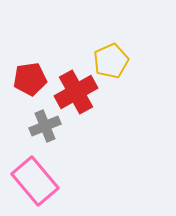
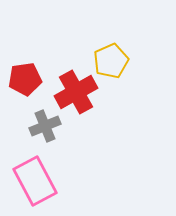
red pentagon: moved 5 px left
pink rectangle: rotated 12 degrees clockwise
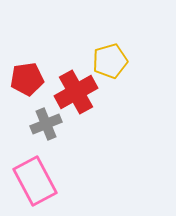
yellow pentagon: moved 1 px left; rotated 8 degrees clockwise
red pentagon: moved 2 px right
gray cross: moved 1 px right, 2 px up
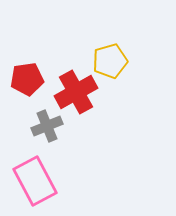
gray cross: moved 1 px right, 2 px down
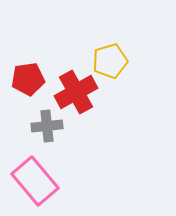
red pentagon: moved 1 px right
gray cross: rotated 16 degrees clockwise
pink rectangle: rotated 12 degrees counterclockwise
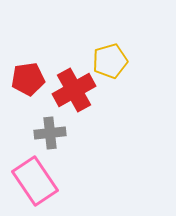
red cross: moved 2 px left, 2 px up
gray cross: moved 3 px right, 7 px down
pink rectangle: rotated 6 degrees clockwise
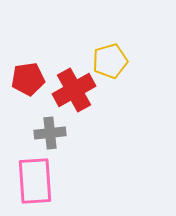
pink rectangle: rotated 30 degrees clockwise
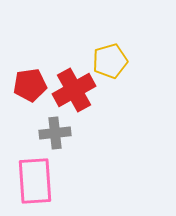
red pentagon: moved 2 px right, 6 px down
gray cross: moved 5 px right
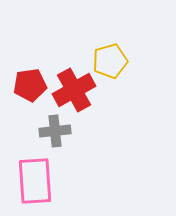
gray cross: moved 2 px up
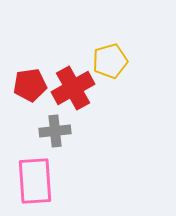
red cross: moved 1 px left, 2 px up
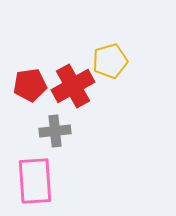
red cross: moved 2 px up
